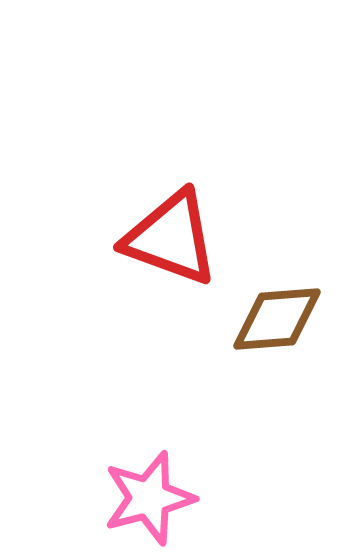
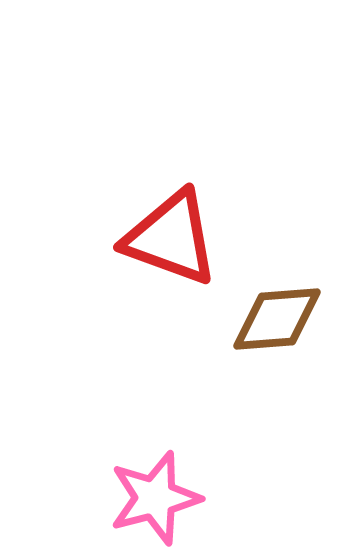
pink star: moved 6 px right
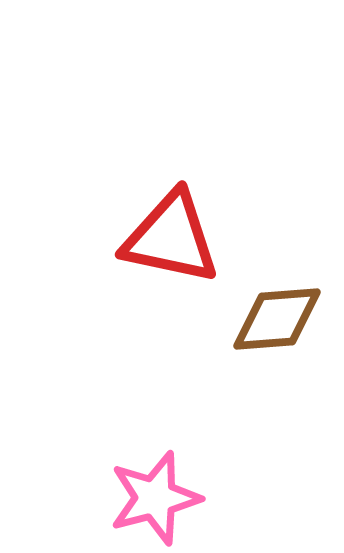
red triangle: rotated 8 degrees counterclockwise
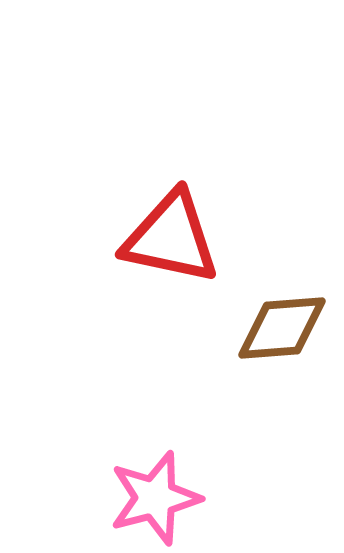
brown diamond: moved 5 px right, 9 px down
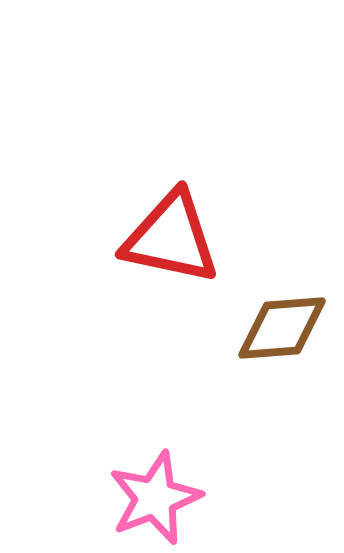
pink star: rotated 6 degrees counterclockwise
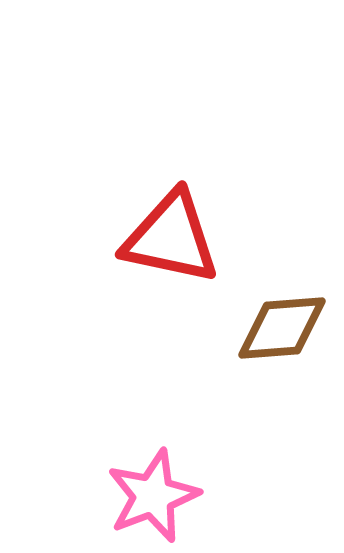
pink star: moved 2 px left, 2 px up
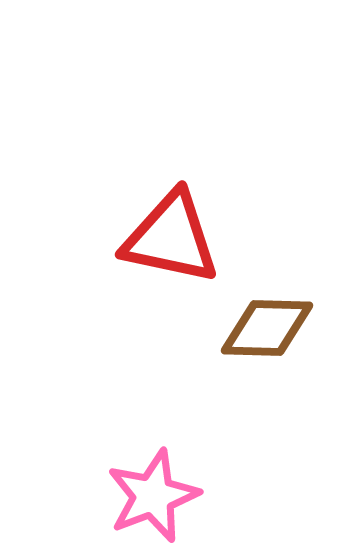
brown diamond: moved 15 px left; rotated 6 degrees clockwise
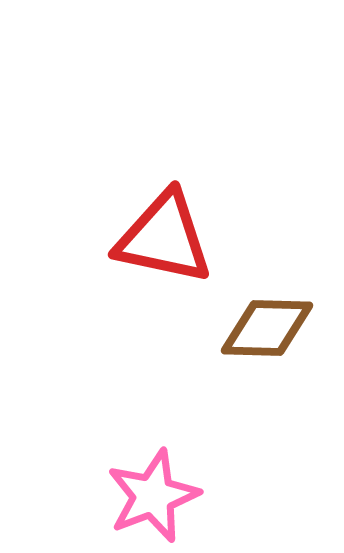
red triangle: moved 7 px left
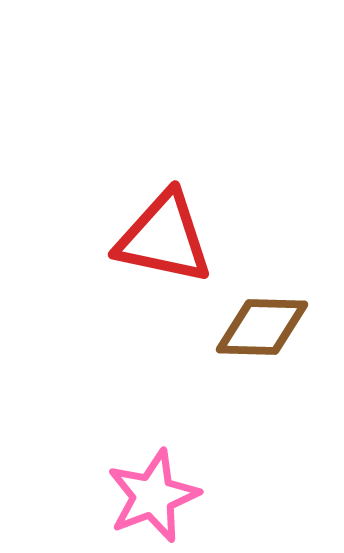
brown diamond: moved 5 px left, 1 px up
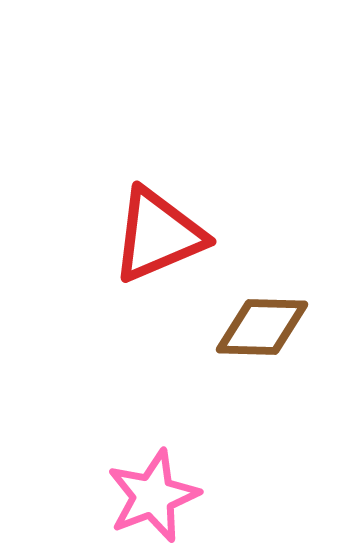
red triangle: moved 6 px left, 3 px up; rotated 35 degrees counterclockwise
